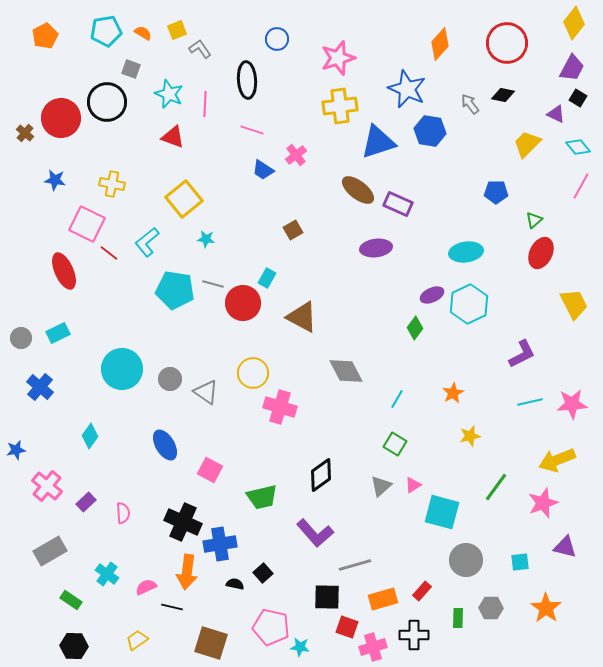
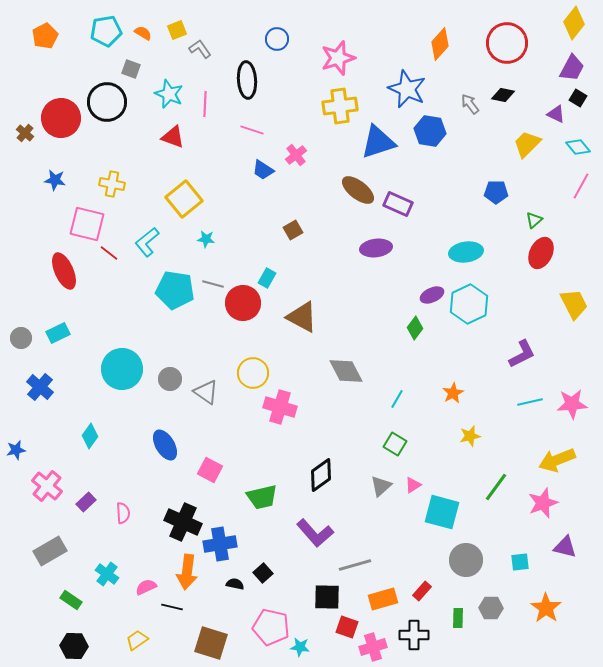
pink square at (87, 224): rotated 12 degrees counterclockwise
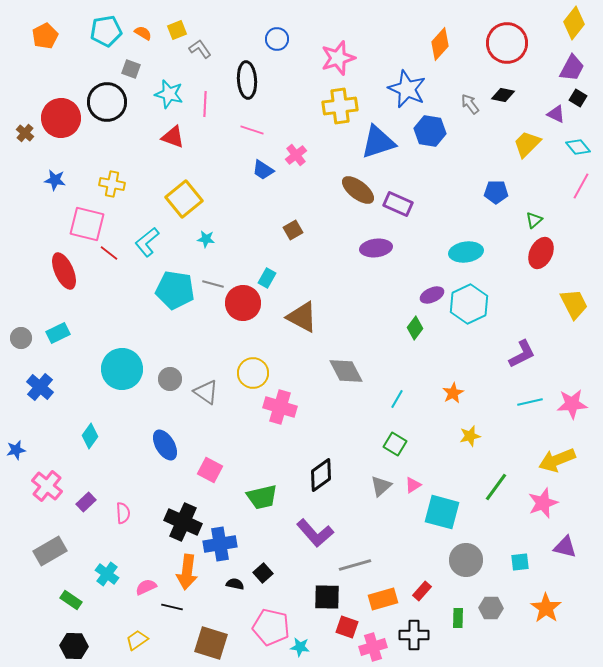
cyan star at (169, 94): rotated 8 degrees counterclockwise
